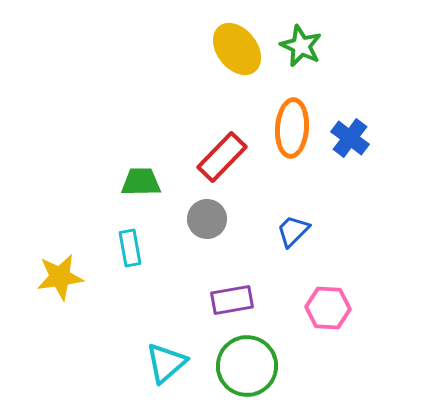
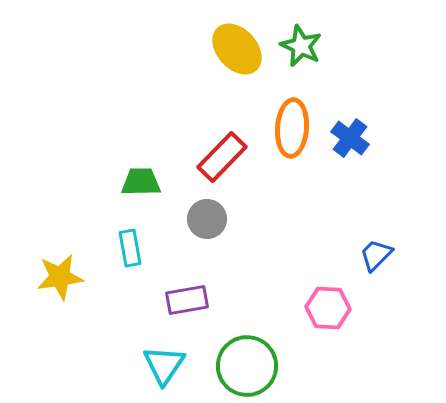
yellow ellipse: rotated 4 degrees counterclockwise
blue trapezoid: moved 83 px right, 24 px down
purple rectangle: moved 45 px left
cyan triangle: moved 2 px left, 2 px down; rotated 15 degrees counterclockwise
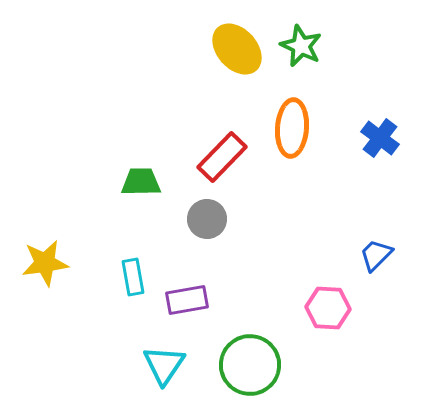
blue cross: moved 30 px right
cyan rectangle: moved 3 px right, 29 px down
yellow star: moved 15 px left, 14 px up
green circle: moved 3 px right, 1 px up
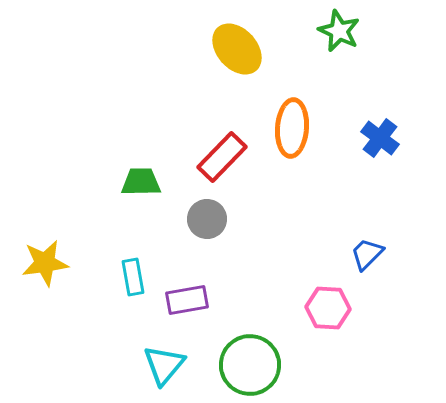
green star: moved 38 px right, 15 px up
blue trapezoid: moved 9 px left, 1 px up
cyan triangle: rotated 6 degrees clockwise
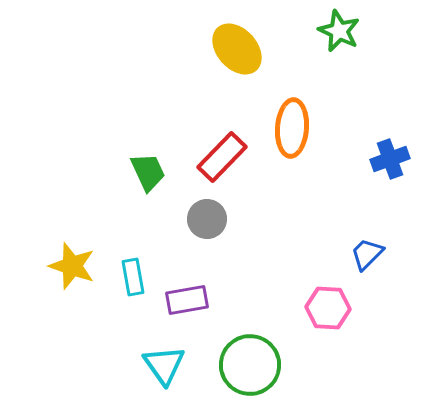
blue cross: moved 10 px right, 21 px down; rotated 33 degrees clockwise
green trapezoid: moved 7 px right, 10 px up; rotated 66 degrees clockwise
yellow star: moved 27 px right, 3 px down; rotated 27 degrees clockwise
cyan triangle: rotated 15 degrees counterclockwise
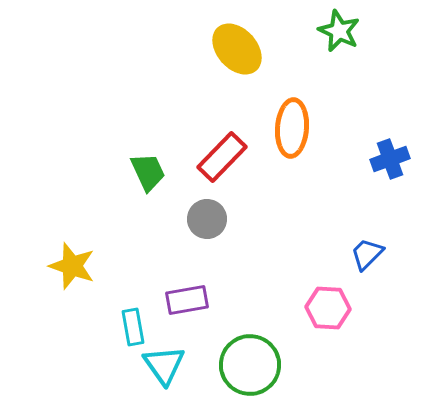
cyan rectangle: moved 50 px down
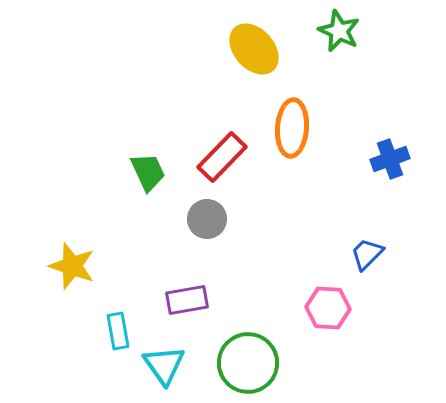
yellow ellipse: moved 17 px right
cyan rectangle: moved 15 px left, 4 px down
green circle: moved 2 px left, 2 px up
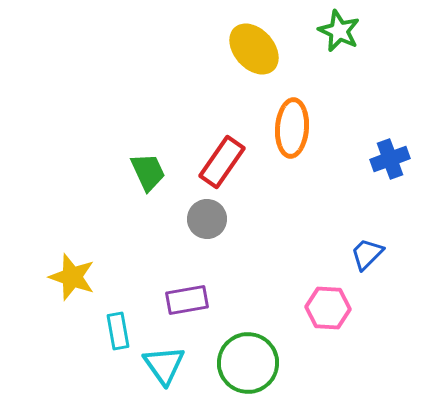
red rectangle: moved 5 px down; rotated 9 degrees counterclockwise
yellow star: moved 11 px down
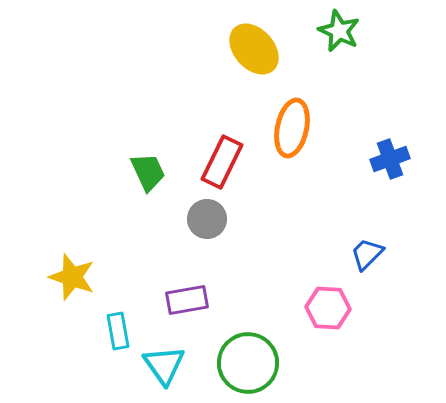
orange ellipse: rotated 8 degrees clockwise
red rectangle: rotated 9 degrees counterclockwise
